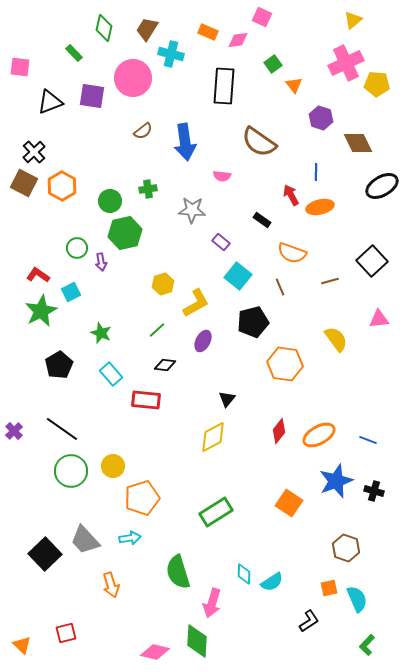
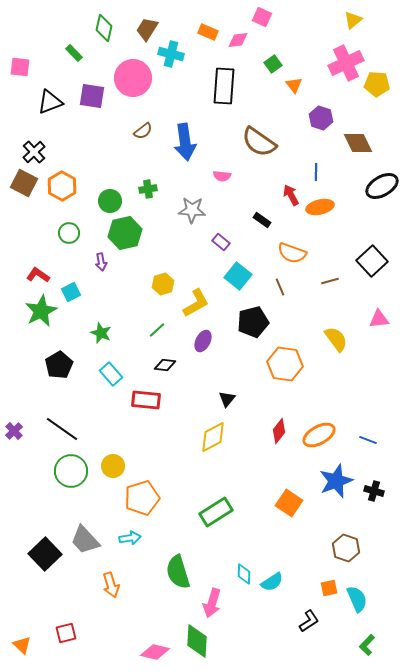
green circle at (77, 248): moved 8 px left, 15 px up
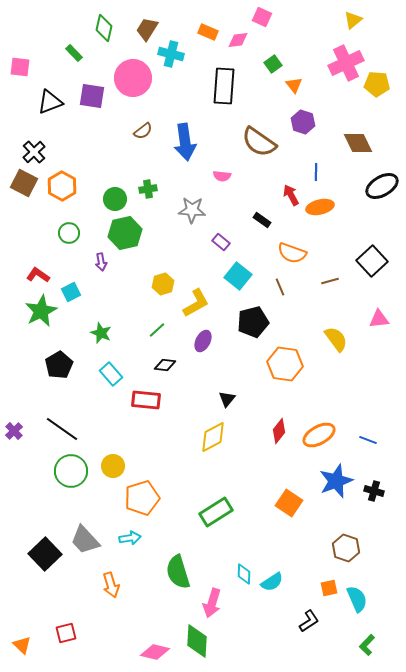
purple hexagon at (321, 118): moved 18 px left, 4 px down
green circle at (110, 201): moved 5 px right, 2 px up
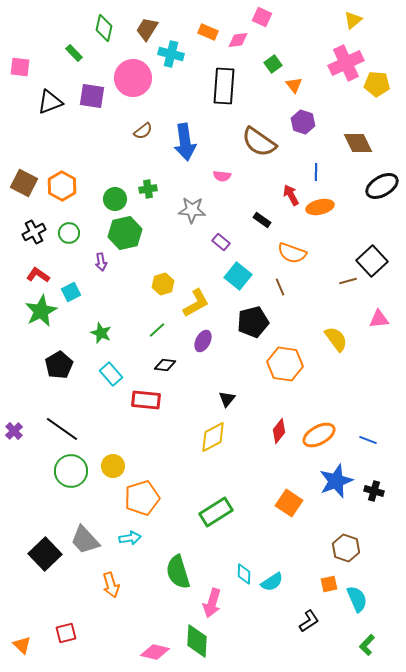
black cross at (34, 152): moved 80 px down; rotated 15 degrees clockwise
brown line at (330, 281): moved 18 px right
orange square at (329, 588): moved 4 px up
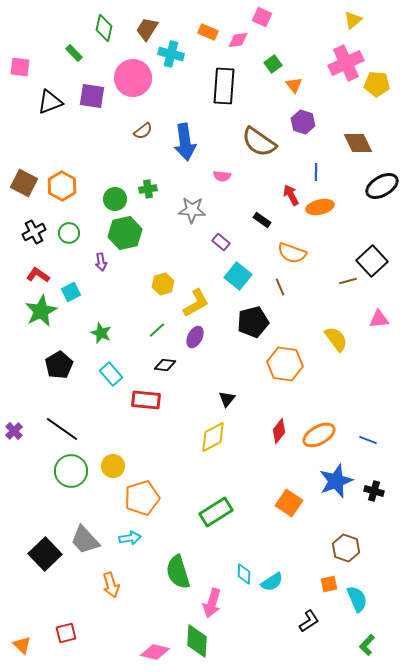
purple ellipse at (203, 341): moved 8 px left, 4 px up
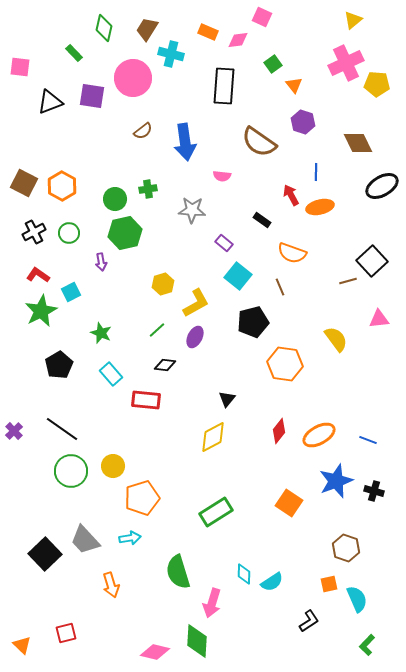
purple rectangle at (221, 242): moved 3 px right, 1 px down
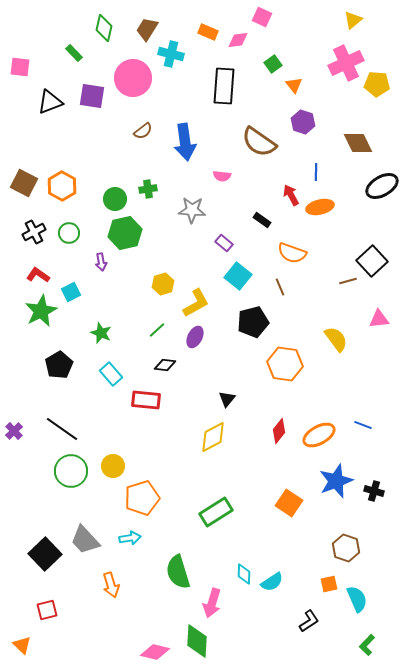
blue line at (368, 440): moved 5 px left, 15 px up
red square at (66, 633): moved 19 px left, 23 px up
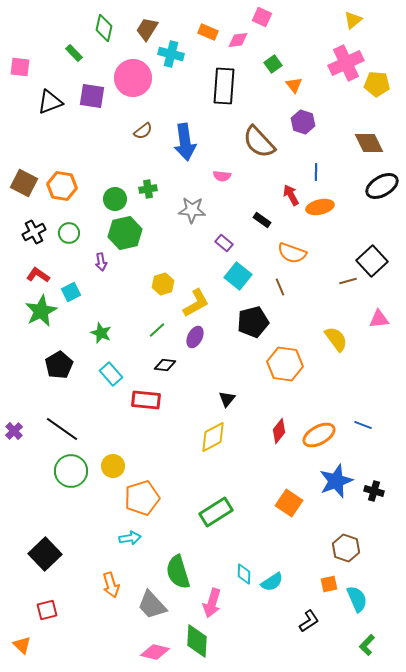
brown semicircle at (259, 142): rotated 12 degrees clockwise
brown diamond at (358, 143): moved 11 px right
orange hexagon at (62, 186): rotated 20 degrees counterclockwise
gray trapezoid at (85, 540): moved 67 px right, 65 px down
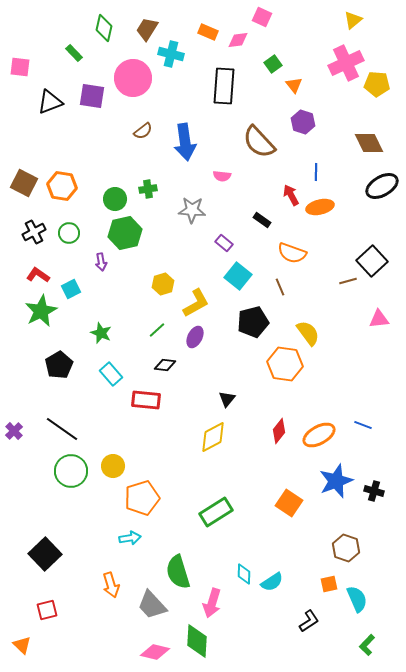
cyan square at (71, 292): moved 3 px up
yellow semicircle at (336, 339): moved 28 px left, 6 px up
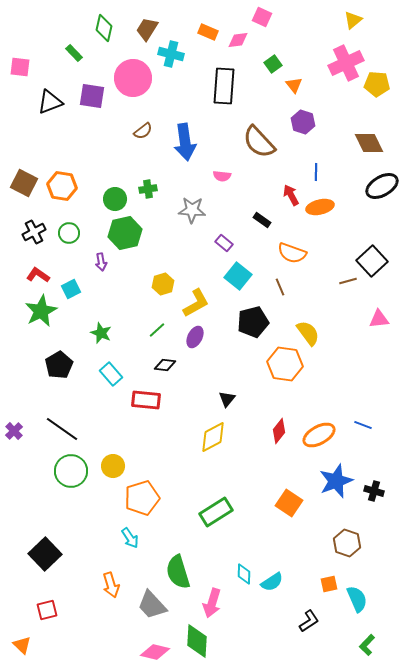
cyan arrow at (130, 538): rotated 65 degrees clockwise
brown hexagon at (346, 548): moved 1 px right, 5 px up
